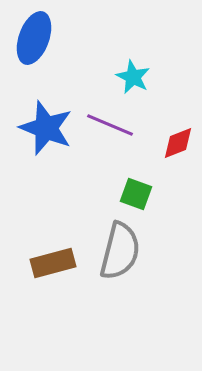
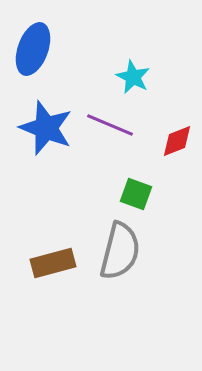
blue ellipse: moved 1 px left, 11 px down
red diamond: moved 1 px left, 2 px up
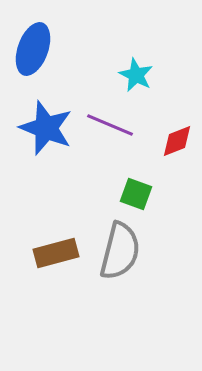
cyan star: moved 3 px right, 2 px up
brown rectangle: moved 3 px right, 10 px up
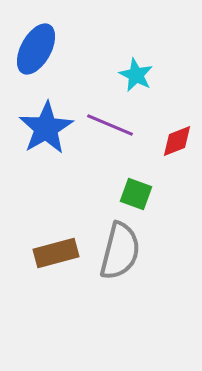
blue ellipse: moved 3 px right; rotated 9 degrees clockwise
blue star: rotated 20 degrees clockwise
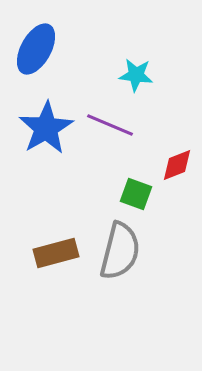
cyan star: rotated 20 degrees counterclockwise
red diamond: moved 24 px down
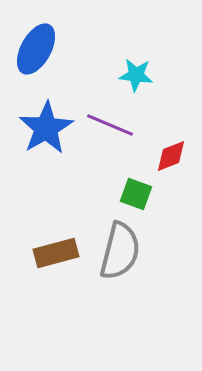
red diamond: moved 6 px left, 9 px up
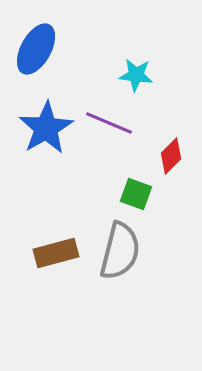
purple line: moved 1 px left, 2 px up
red diamond: rotated 24 degrees counterclockwise
